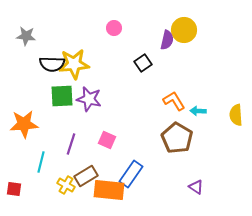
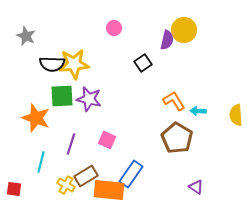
gray star: rotated 18 degrees clockwise
orange star: moved 12 px right, 6 px up; rotated 24 degrees clockwise
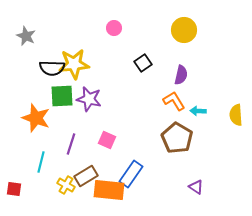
purple semicircle: moved 14 px right, 35 px down
black semicircle: moved 4 px down
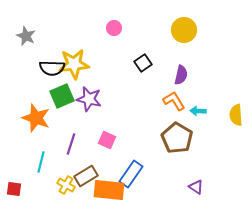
green square: rotated 20 degrees counterclockwise
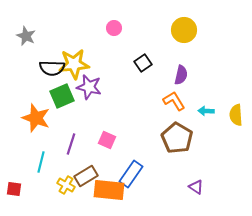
purple star: moved 12 px up
cyan arrow: moved 8 px right
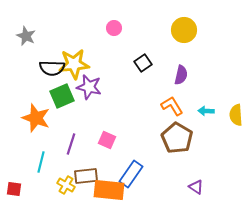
orange L-shape: moved 2 px left, 5 px down
brown rectangle: rotated 25 degrees clockwise
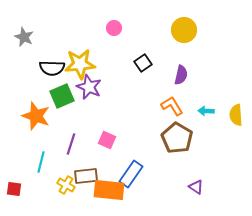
gray star: moved 2 px left, 1 px down
yellow star: moved 6 px right
purple star: rotated 10 degrees clockwise
orange star: moved 2 px up
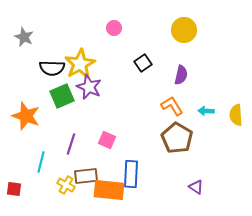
yellow star: rotated 24 degrees counterclockwise
orange star: moved 10 px left
blue rectangle: rotated 32 degrees counterclockwise
